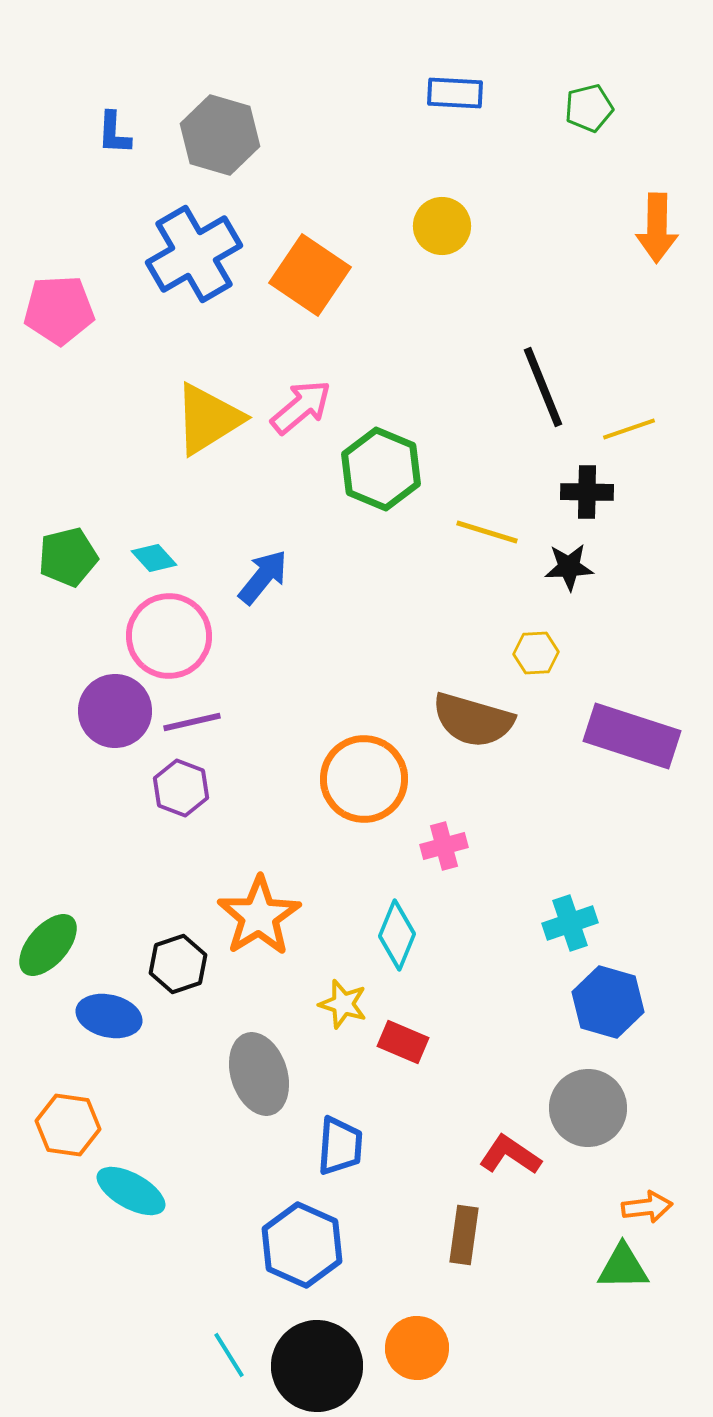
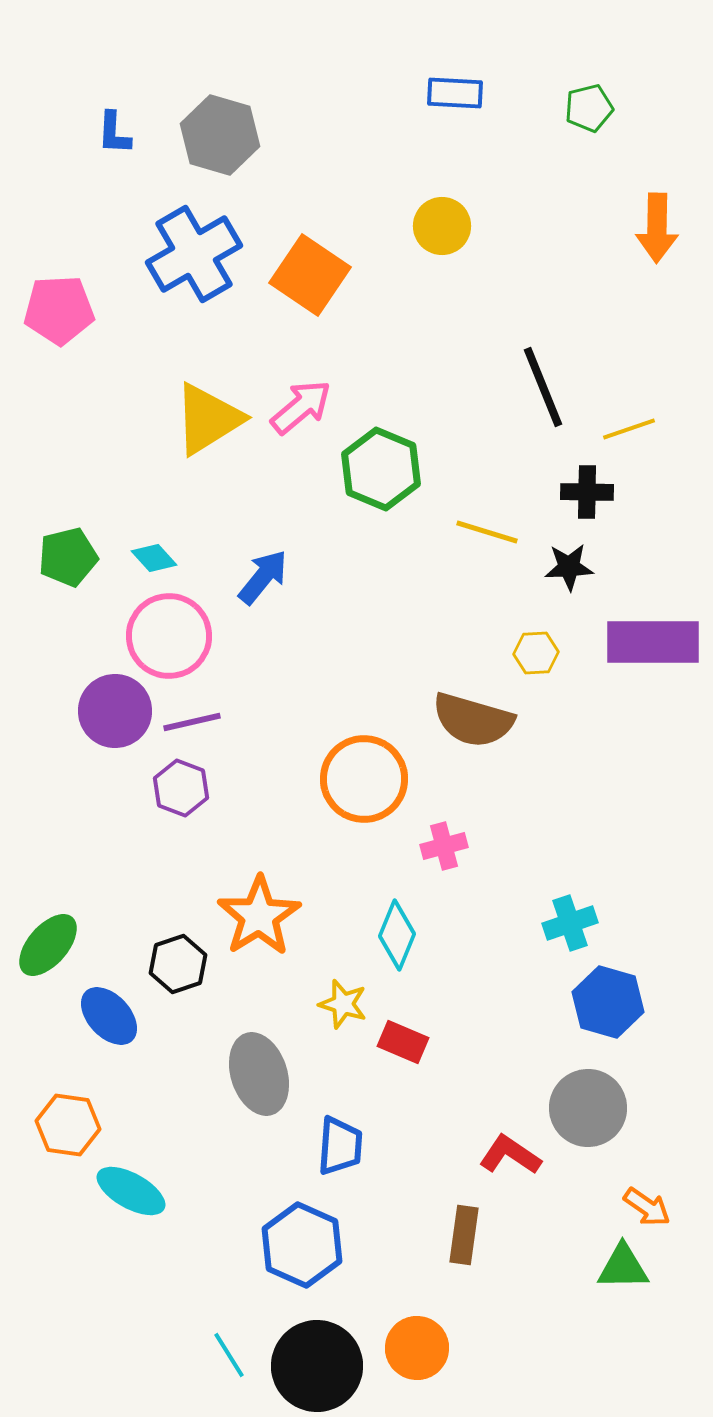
purple rectangle at (632, 736): moved 21 px right, 94 px up; rotated 18 degrees counterclockwise
blue ellipse at (109, 1016): rotated 34 degrees clockwise
orange arrow at (647, 1207): rotated 42 degrees clockwise
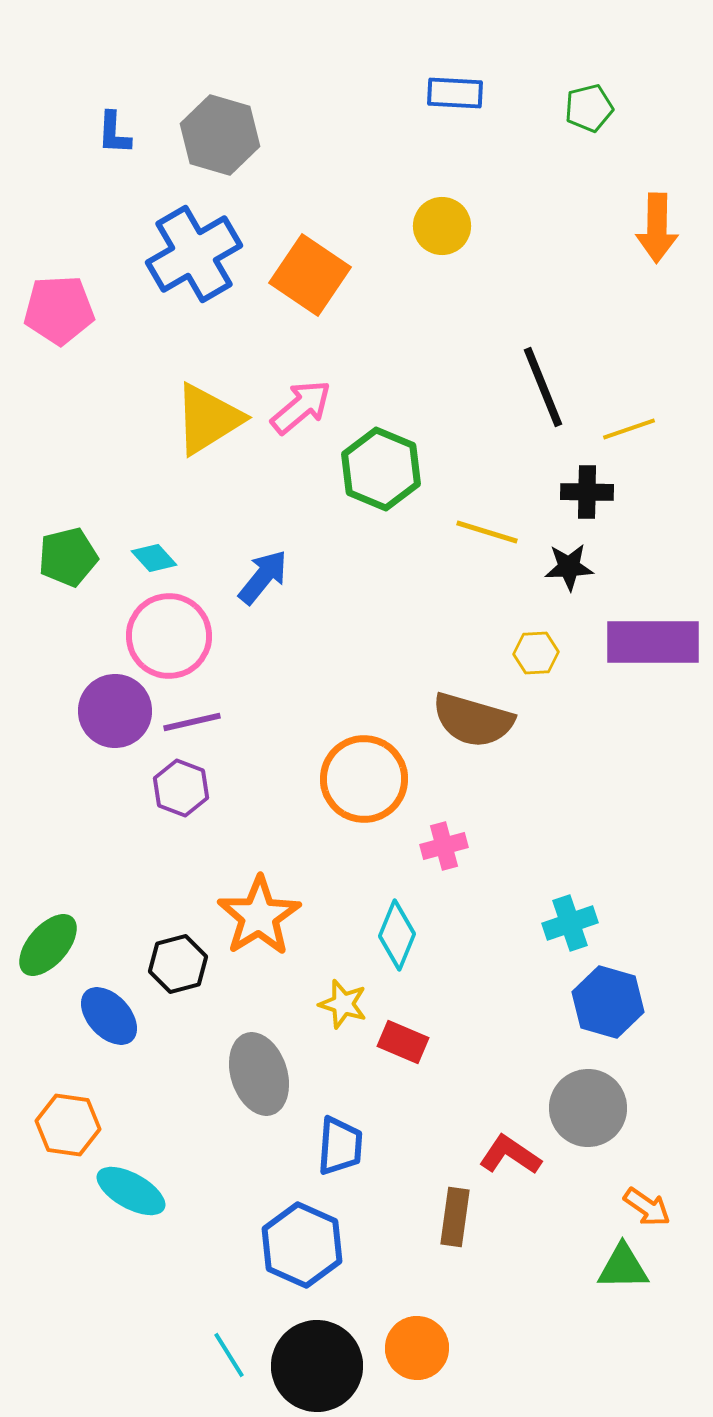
black hexagon at (178, 964): rotated 4 degrees clockwise
brown rectangle at (464, 1235): moved 9 px left, 18 px up
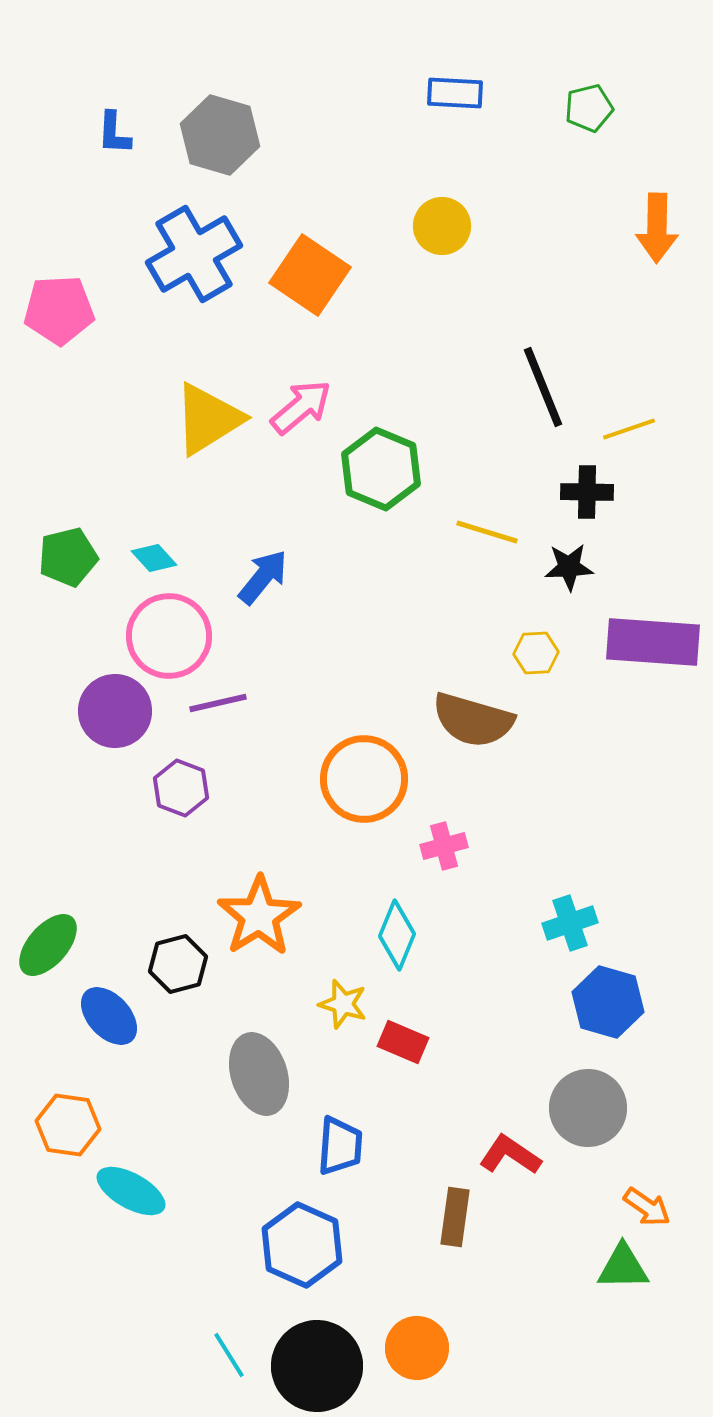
purple rectangle at (653, 642): rotated 4 degrees clockwise
purple line at (192, 722): moved 26 px right, 19 px up
